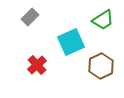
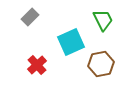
green trapezoid: rotated 85 degrees counterclockwise
brown hexagon: moved 2 px up; rotated 15 degrees clockwise
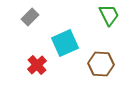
green trapezoid: moved 6 px right, 5 px up
cyan square: moved 6 px left, 1 px down
brown hexagon: rotated 15 degrees clockwise
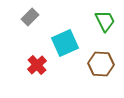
green trapezoid: moved 4 px left, 6 px down
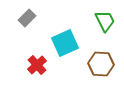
gray rectangle: moved 3 px left, 1 px down
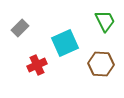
gray rectangle: moved 7 px left, 10 px down
red cross: rotated 18 degrees clockwise
